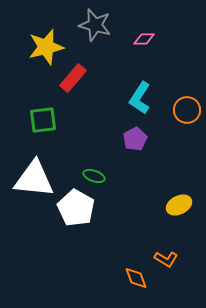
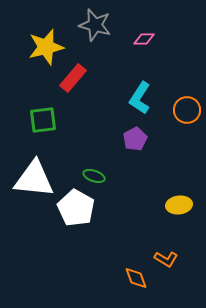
yellow ellipse: rotated 20 degrees clockwise
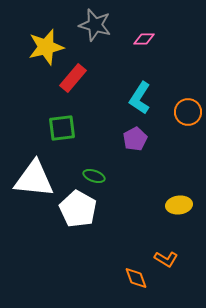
orange circle: moved 1 px right, 2 px down
green square: moved 19 px right, 8 px down
white pentagon: moved 2 px right, 1 px down
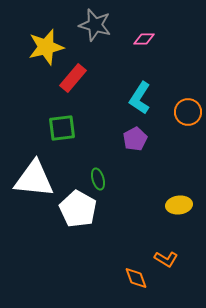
green ellipse: moved 4 px right, 3 px down; rotated 55 degrees clockwise
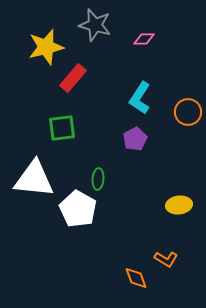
green ellipse: rotated 20 degrees clockwise
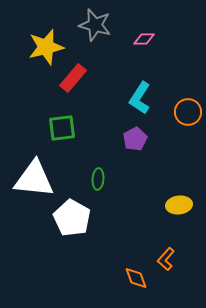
white pentagon: moved 6 px left, 9 px down
orange L-shape: rotated 100 degrees clockwise
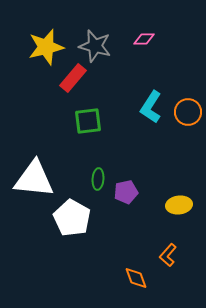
gray star: moved 21 px down
cyan L-shape: moved 11 px right, 9 px down
green square: moved 26 px right, 7 px up
purple pentagon: moved 9 px left, 53 px down; rotated 15 degrees clockwise
orange L-shape: moved 2 px right, 4 px up
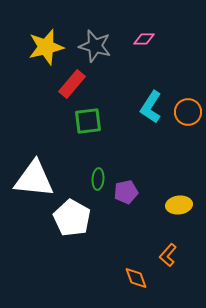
red rectangle: moved 1 px left, 6 px down
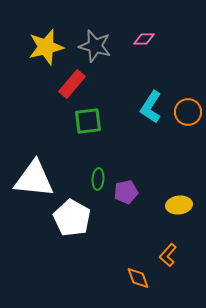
orange diamond: moved 2 px right
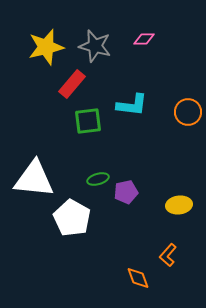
cyan L-shape: moved 19 px left, 2 px up; rotated 116 degrees counterclockwise
green ellipse: rotated 70 degrees clockwise
